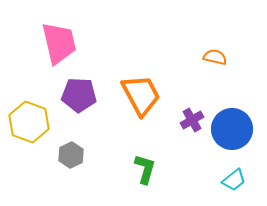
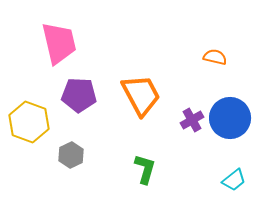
blue circle: moved 2 px left, 11 px up
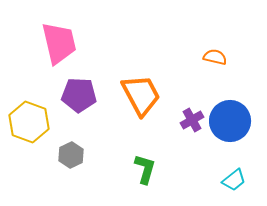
blue circle: moved 3 px down
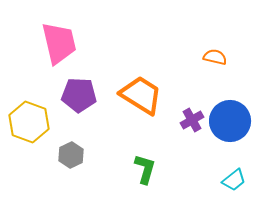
orange trapezoid: rotated 30 degrees counterclockwise
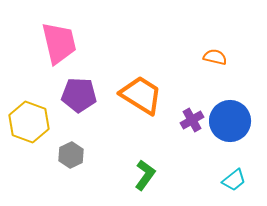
green L-shape: moved 6 px down; rotated 20 degrees clockwise
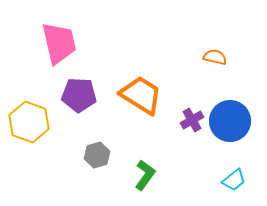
gray hexagon: moved 26 px right; rotated 10 degrees clockwise
